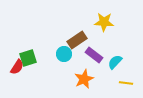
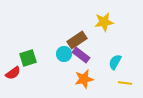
yellow star: rotated 12 degrees counterclockwise
purple rectangle: moved 13 px left
cyan semicircle: rotated 14 degrees counterclockwise
red semicircle: moved 4 px left, 6 px down; rotated 21 degrees clockwise
orange star: rotated 12 degrees clockwise
yellow line: moved 1 px left
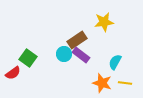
green square: rotated 36 degrees counterclockwise
orange star: moved 18 px right, 4 px down; rotated 30 degrees clockwise
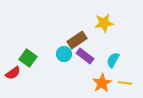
yellow star: moved 1 px down
purple rectangle: moved 4 px right, 1 px down
cyan semicircle: moved 2 px left, 2 px up
orange star: rotated 24 degrees clockwise
